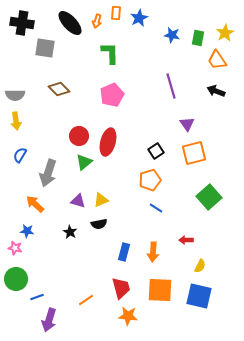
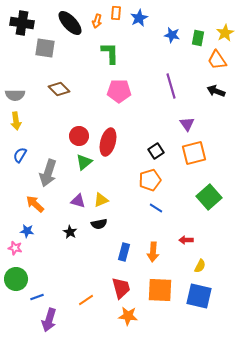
pink pentagon at (112, 95): moved 7 px right, 4 px up; rotated 25 degrees clockwise
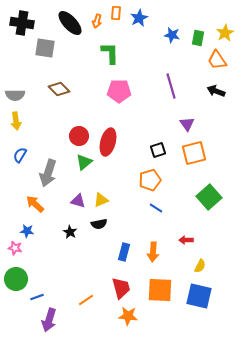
black square at (156, 151): moved 2 px right, 1 px up; rotated 14 degrees clockwise
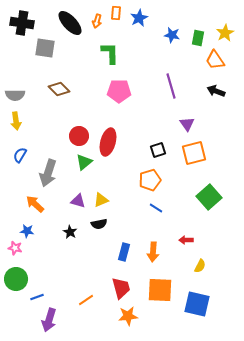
orange trapezoid at (217, 60): moved 2 px left
blue square at (199, 296): moved 2 px left, 8 px down
orange star at (128, 316): rotated 12 degrees counterclockwise
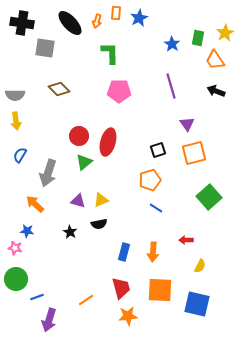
blue star at (172, 35): moved 9 px down; rotated 21 degrees clockwise
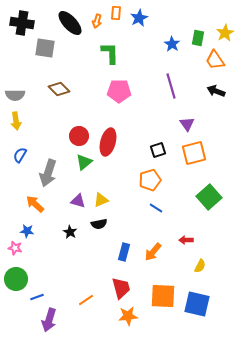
orange arrow at (153, 252): rotated 36 degrees clockwise
orange square at (160, 290): moved 3 px right, 6 px down
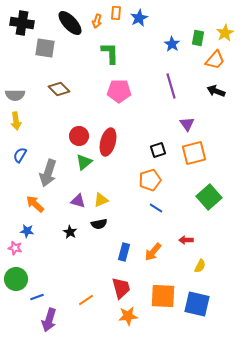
orange trapezoid at (215, 60): rotated 105 degrees counterclockwise
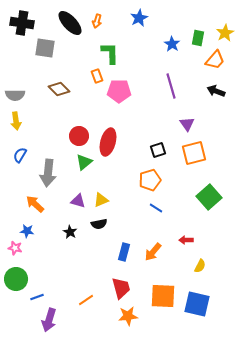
orange rectangle at (116, 13): moved 19 px left, 63 px down; rotated 24 degrees counterclockwise
gray arrow at (48, 173): rotated 12 degrees counterclockwise
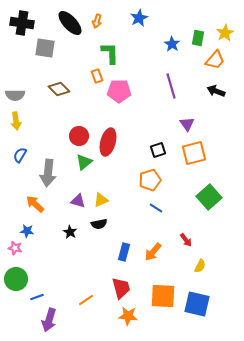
red arrow at (186, 240): rotated 128 degrees counterclockwise
orange star at (128, 316): rotated 12 degrees clockwise
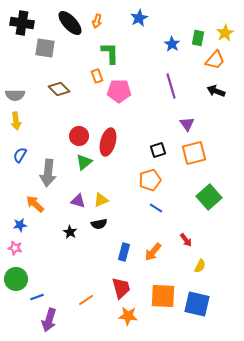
blue star at (27, 231): moved 7 px left, 6 px up; rotated 16 degrees counterclockwise
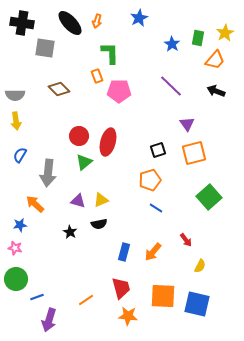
purple line at (171, 86): rotated 30 degrees counterclockwise
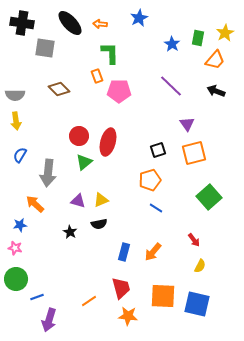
orange arrow at (97, 21): moved 3 px right, 3 px down; rotated 80 degrees clockwise
red arrow at (186, 240): moved 8 px right
orange line at (86, 300): moved 3 px right, 1 px down
